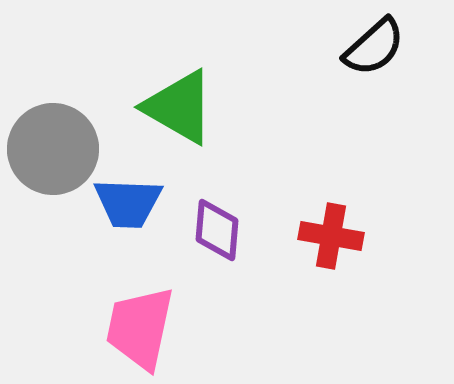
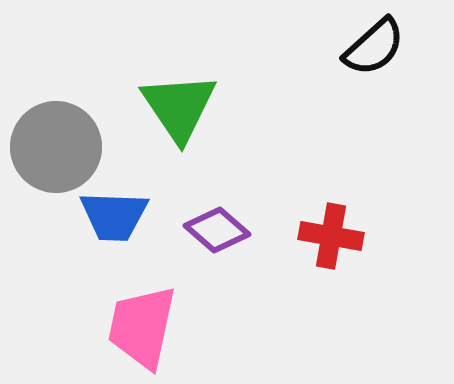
green triangle: rotated 26 degrees clockwise
gray circle: moved 3 px right, 2 px up
blue trapezoid: moved 14 px left, 13 px down
purple diamond: rotated 54 degrees counterclockwise
pink trapezoid: moved 2 px right, 1 px up
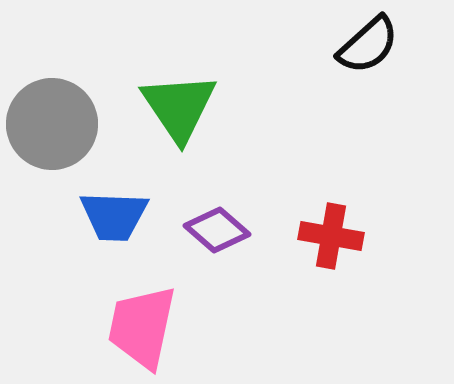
black semicircle: moved 6 px left, 2 px up
gray circle: moved 4 px left, 23 px up
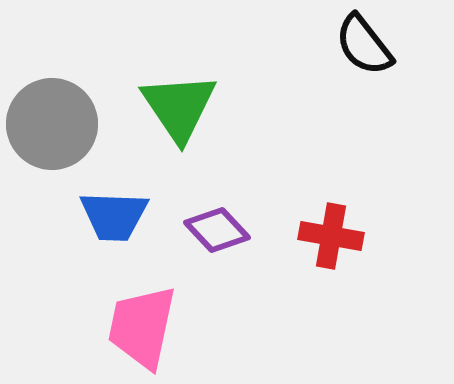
black semicircle: moved 4 px left; rotated 94 degrees clockwise
purple diamond: rotated 6 degrees clockwise
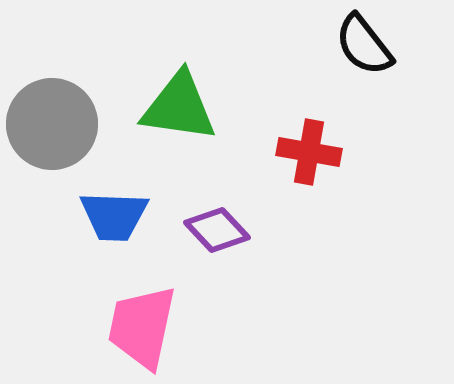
green triangle: rotated 48 degrees counterclockwise
red cross: moved 22 px left, 84 px up
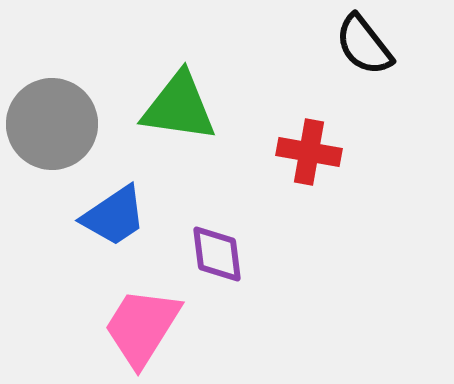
blue trapezoid: rotated 36 degrees counterclockwise
purple diamond: moved 24 px down; rotated 36 degrees clockwise
pink trapezoid: rotated 20 degrees clockwise
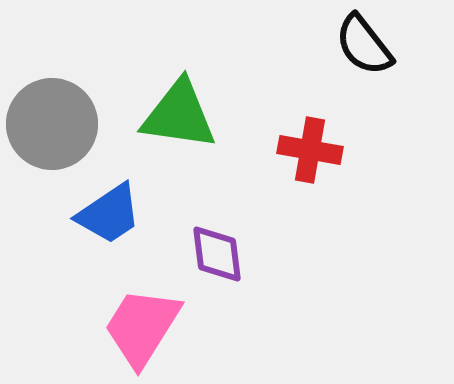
green triangle: moved 8 px down
red cross: moved 1 px right, 2 px up
blue trapezoid: moved 5 px left, 2 px up
